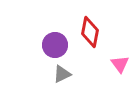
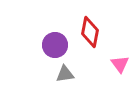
gray triangle: moved 3 px right; rotated 18 degrees clockwise
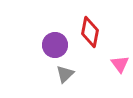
gray triangle: rotated 36 degrees counterclockwise
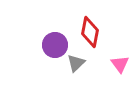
gray triangle: moved 11 px right, 11 px up
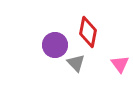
red diamond: moved 2 px left
gray triangle: rotated 30 degrees counterclockwise
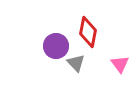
purple circle: moved 1 px right, 1 px down
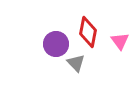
purple circle: moved 2 px up
pink triangle: moved 23 px up
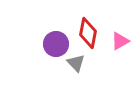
red diamond: moved 1 px down
pink triangle: rotated 36 degrees clockwise
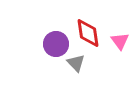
red diamond: rotated 20 degrees counterclockwise
pink triangle: rotated 36 degrees counterclockwise
